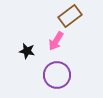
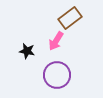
brown rectangle: moved 2 px down
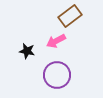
brown rectangle: moved 2 px up
pink arrow: rotated 30 degrees clockwise
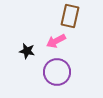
brown rectangle: rotated 40 degrees counterclockwise
purple circle: moved 3 px up
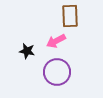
brown rectangle: rotated 15 degrees counterclockwise
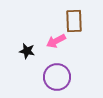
brown rectangle: moved 4 px right, 5 px down
purple circle: moved 5 px down
